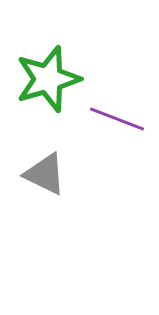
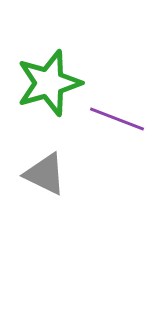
green star: moved 1 px right, 4 px down
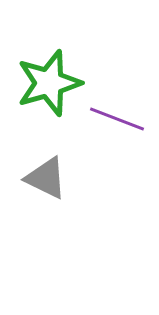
gray triangle: moved 1 px right, 4 px down
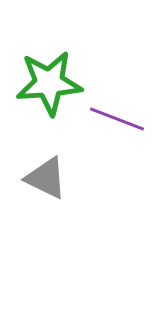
green star: rotated 12 degrees clockwise
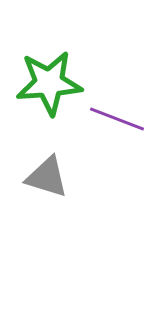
gray triangle: moved 1 px right, 1 px up; rotated 9 degrees counterclockwise
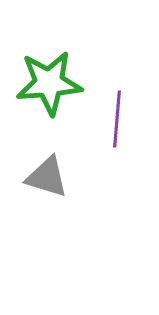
purple line: rotated 74 degrees clockwise
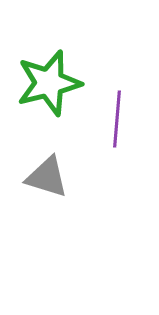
green star: rotated 10 degrees counterclockwise
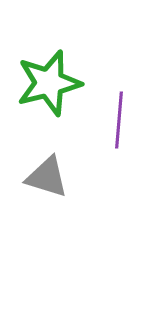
purple line: moved 2 px right, 1 px down
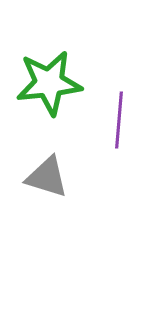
green star: rotated 8 degrees clockwise
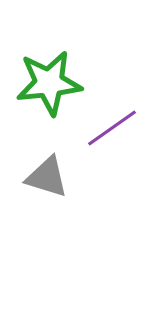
purple line: moved 7 px left, 8 px down; rotated 50 degrees clockwise
